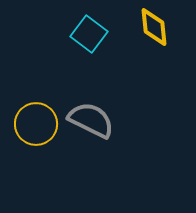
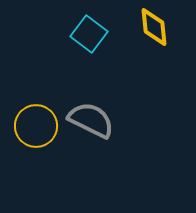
yellow circle: moved 2 px down
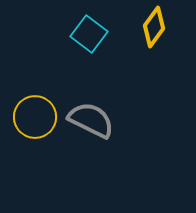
yellow diamond: rotated 42 degrees clockwise
yellow circle: moved 1 px left, 9 px up
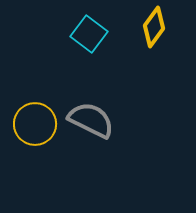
yellow circle: moved 7 px down
